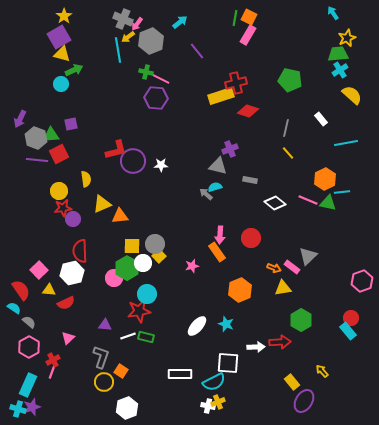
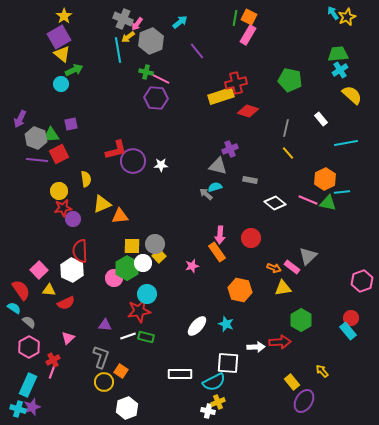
yellow star at (347, 38): moved 21 px up
yellow triangle at (62, 54): rotated 24 degrees clockwise
white hexagon at (72, 273): moved 3 px up; rotated 20 degrees counterclockwise
orange hexagon at (240, 290): rotated 25 degrees counterclockwise
white cross at (208, 406): moved 5 px down
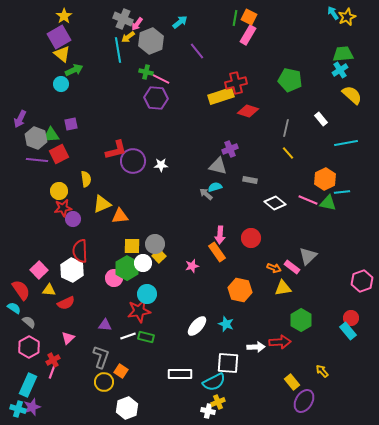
green trapezoid at (338, 54): moved 5 px right
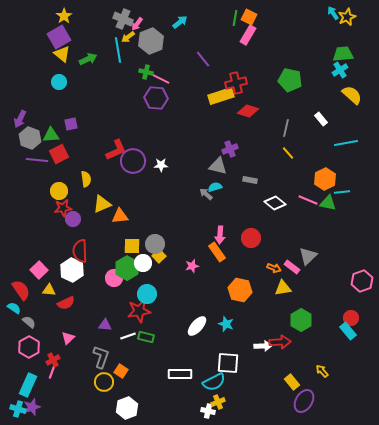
purple line at (197, 51): moved 6 px right, 8 px down
green arrow at (74, 70): moved 14 px right, 11 px up
cyan circle at (61, 84): moved 2 px left, 2 px up
gray hexagon at (36, 138): moved 6 px left
red L-shape at (116, 150): rotated 10 degrees counterclockwise
white arrow at (256, 347): moved 7 px right, 1 px up
